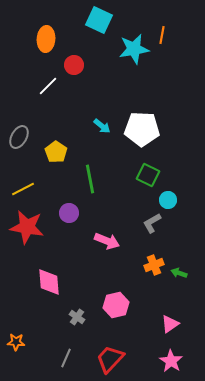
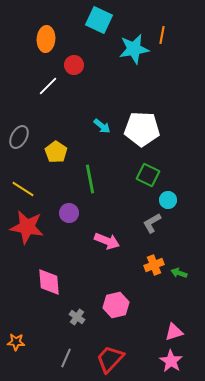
yellow line: rotated 60 degrees clockwise
pink triangle: moved 4 px right, 8 px down; rotated 18 degrees clockwise
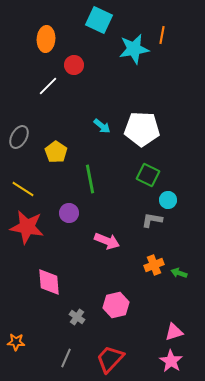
gray L-shape: moved 3 px up; rotated 40 degrees clockwise
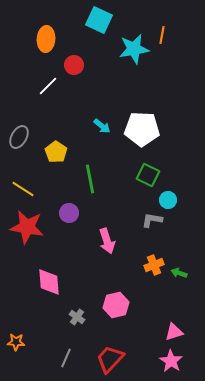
pink arrow: rotated 50 degrees clockwise
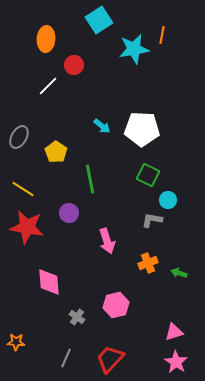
cyan square: rotated 32 degrees clockwise
orange cross: moved 6 px left, 2 px up
pink star: moved 5 px right, 1 px down
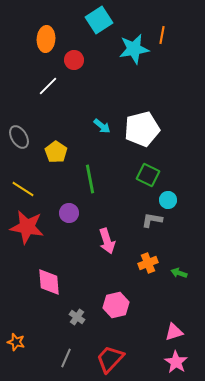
red circle: moved 5 px up
white pentagon: rotated 16 degrees counterclockwise
gray ellipse: rotated 60 degrees counterclockwise
orange star: rotated 12 degrees clockwise
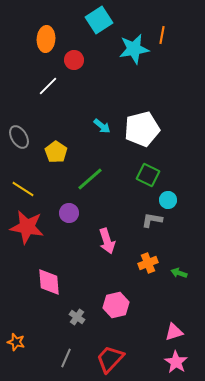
green line: rotated 60 degrees clockwise
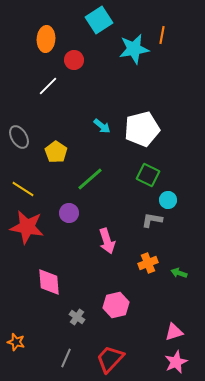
pink star: rotated 15 degrees clockwise
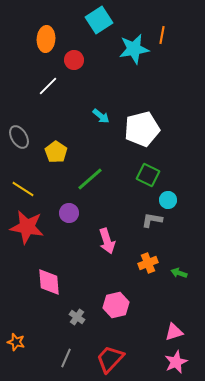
cyan arrow: moved 1 px left, 10 px up
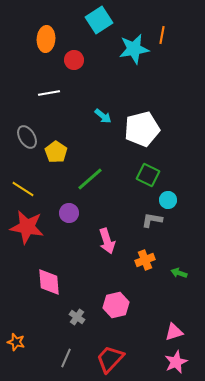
white line: moved 1 px right, 7 px down; rotated 35 degrees clockwise
cyan arrow: moved 2 px right
gray ellipse: moved 8 px right
orange cross: moved 3 px left, 3 px up
